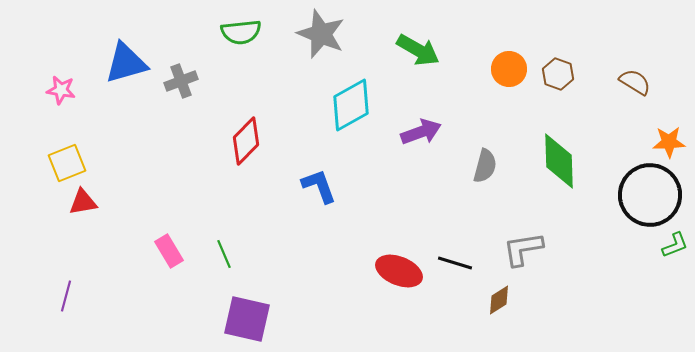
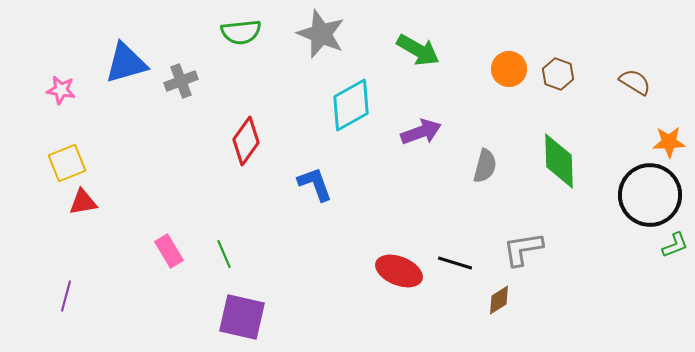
red diamond: rotated 9 degrees counterclockwise
blue L-shape: moved 4 px left, 2 px up
purple square: moved 5 px left, 2 px up
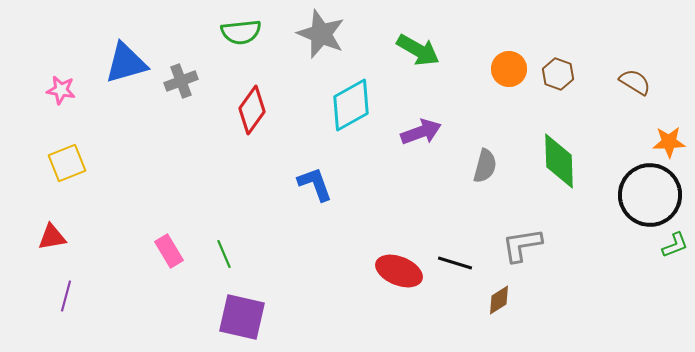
red diamond: moved 6 px right, 31 px up
red triangle: moved 31 px left, 35 px down
gray L-shape: moved 1 px left, 4 px up
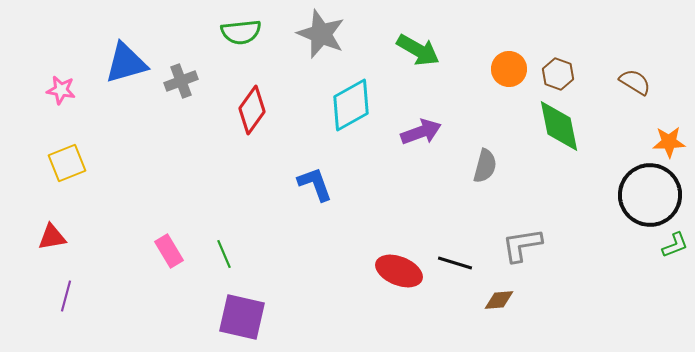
green diamond: moved 35 px up; rotated 10 degrees counterclockwise
brown diamond: rotated 28 degrees clockwise
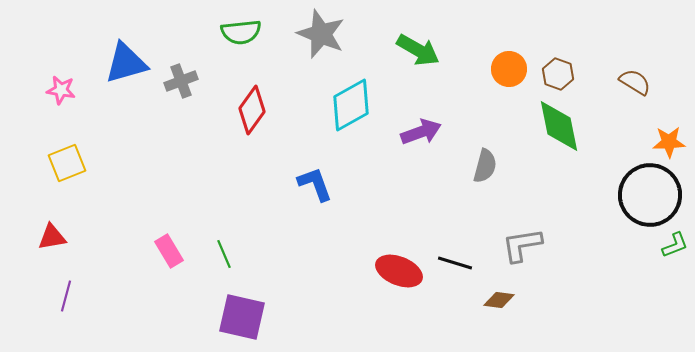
brown diamond: rotated 12 degrees clockwise
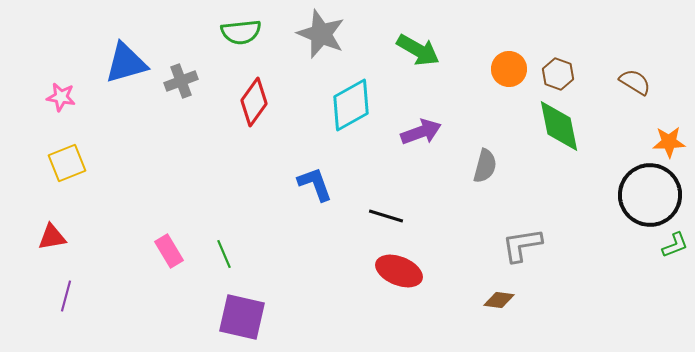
pink star: moved 7 px down
red diamond: moved 2 px right, 8 px up
black line: moved 69 px left, 47 px up
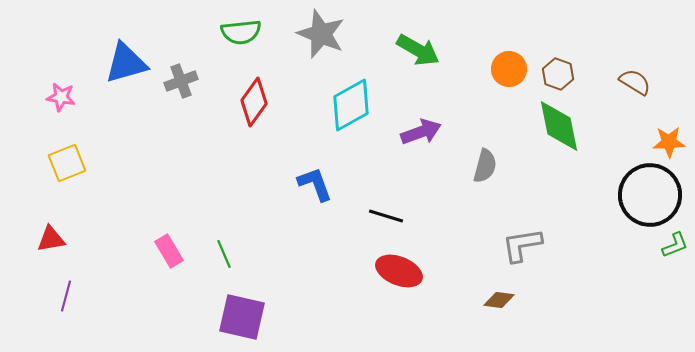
red triangle: moved 1 px left, 2 px down
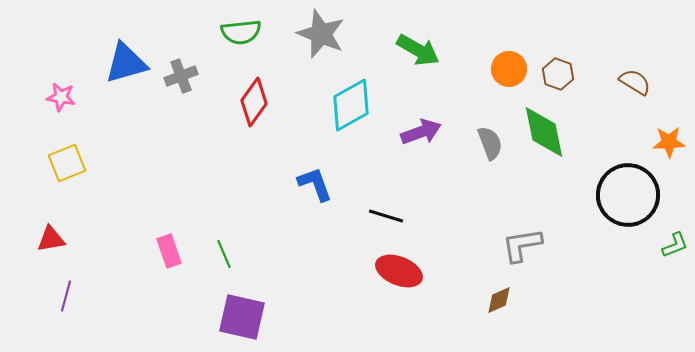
gray cross: moved 5 px up
green diamond: moved 15 px left, 6 px down
gray semicircle: moved 5 px right, 23 px up; rotated 36 degrees counterclockwise
black circle: moved 22 px left
pink rectangle: rotated 12 degrees clockwise
brown diamond: rotated 32 degrees counterclockwise
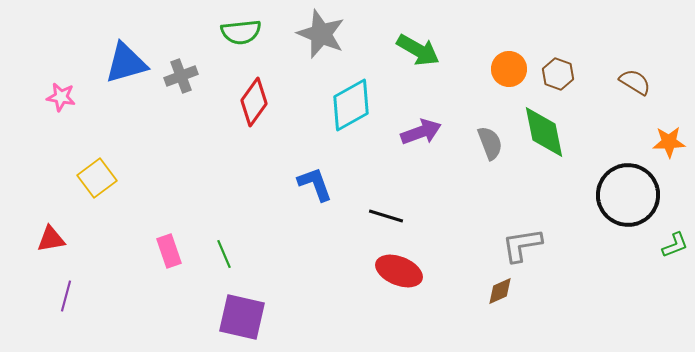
yellow square: moved 30 px right, 15 px down; rotated 15 degrees counterclockwise
brown diamond: moved 1 px right, 9 px up
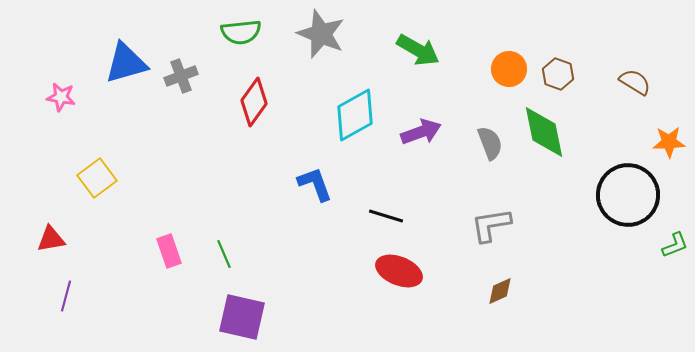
cyan diamond: moved 4 px right, 10 px down
gray L-shape: moved 31 px left, 20 px up
